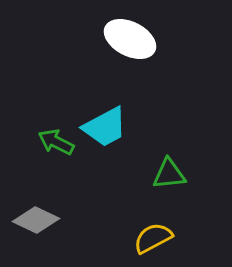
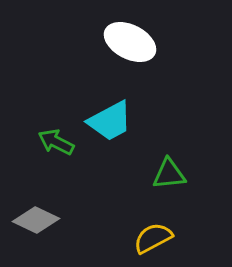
white ellipse: moved 3 px down
cyan trapezoid: moved 5 px right, 6 px up
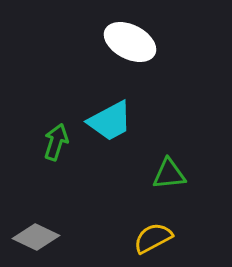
green arrow: rotated 81 degrees clockwise
gray diamond: moved 17 px down
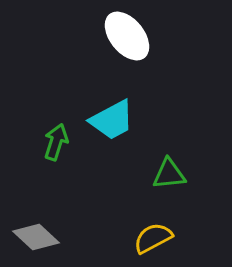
white ellipse: moved 3 px left, 6 px up; rotated 24 degrees clockwise
cyan trapezoid: moved 2 px right, 1 px up
gray diamond: rotated 18 degrees clockwise
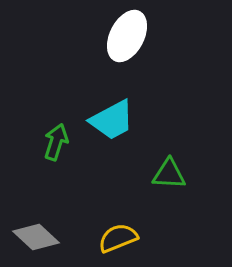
white ellipse: rotated 66 degrees clockwise
green triangle: rotated 9 degrees clockwise
yellow semicircle: moved 35 px left; rotated 6 degrees clockwise
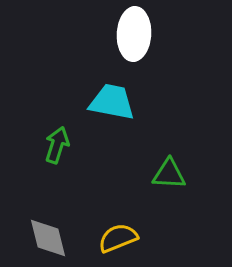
white ellipse: moved 7 px right, 2 px up; rotated 24 degrees counterclockwise
cyan trapezoid: moved 18 px up; rotated 141 degrees counterclockwise
green arrow: moved 1 px right, 3 px down
gray diamond: moved 12 px right, 1 px down; rotated 33 degrees clockwise
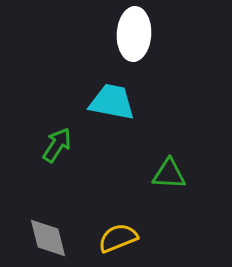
green arrow: rotated 15 degrees clockwise
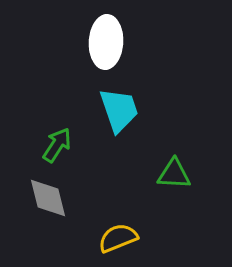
white ellipse: moved 28 px left, 8 px down
cyan trapezoid: moved 7 px right, 8 px down; rotated 60 degrees clockwise
green triangle: moved 5 px right
gray diamond: moved 40 px up
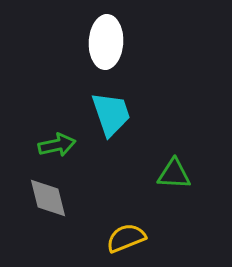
cyan trapezoid: moved 8 px left, 4 px down
green arrow: rotated 45 degrees clockwise
yellow semicircle: moved 8 px right
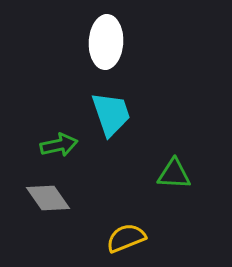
green arrow: moved 2 px right
gray diamond: rotated 21 degrees counterclockwise
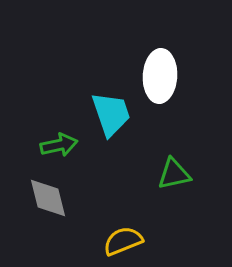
white ellipse: moved 54 px right, 34 px down
green triangle: rotated 15 degrees counterclockwise
gray diamond: rotated 21 degrees clockwise
yellow semicircle: moved 3 px left, 3 px down
